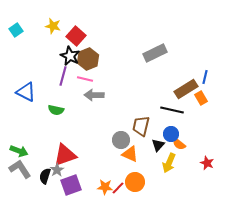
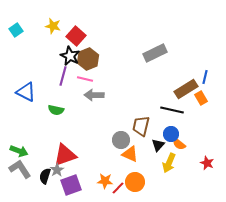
orange star: moved 6 px up
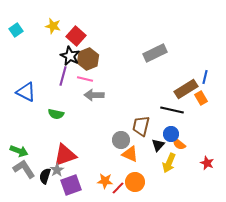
green semicircle: moved 4 px down
gray L-shape: moved 4 px right
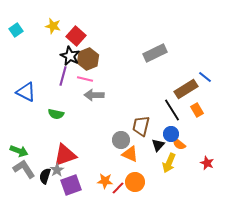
blue line: rotated 64 degrees counterclockwise
orange rectangle: moved 4 px left, 12 px down
black line: rotated 45 degrees clockwise
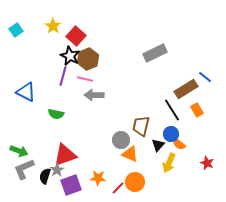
yellow star: rotated 21 degrees clockwise
gray L-shape: rotated 80 degrees counterclockwise
orange star: moved 7 px left, 3 px up
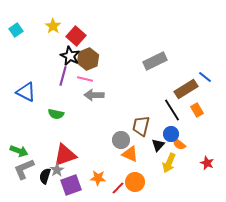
gray rectangle: moved 8 px down
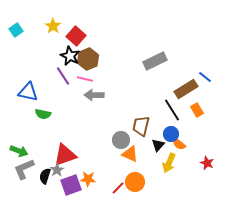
purple line: rotated 48 degrees counterclockwise
blue triangle: moved 2 px right; rotated 15 degrees counterclockwise
green semicircle: moved 13 px left
orange star: moved 10 px left, 1 px down
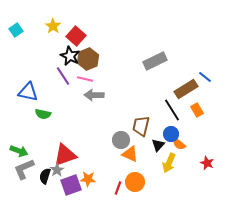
red line: rotated 24 degrees counterclockwise
